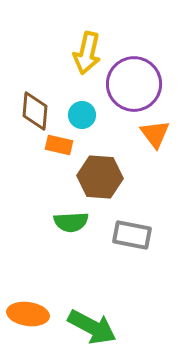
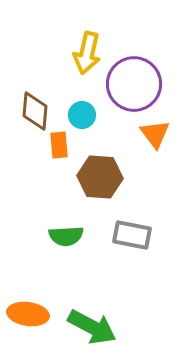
orange rectangle: rotated 72 degrees clockwise
green semicircle: moved 5 px left, 14 px down
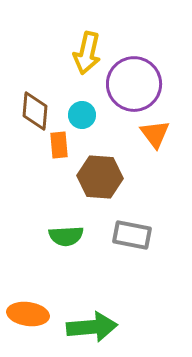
green arrow: rotated 33 degrees counterclockwise
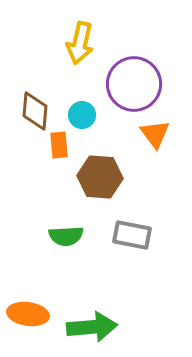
yellow arrow: moved 7 px left, 10 px up
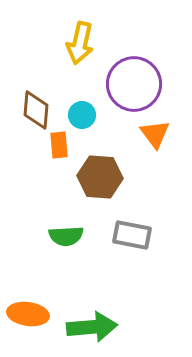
brown diamond: moved 1 px right, 1 px up
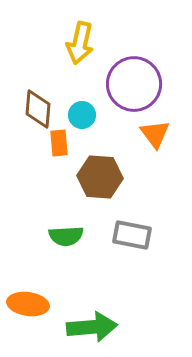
brown diamond: moved 2 px right, 1 px up
orange rectangle: moved 2 px up
orange ellipse: moved 10 px up
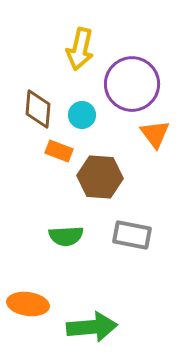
yellow arrow: moved 6 px down
purple circle: moved 2 px left
orange rectangle: moved 8 px down; rotated 64 degrees counterclockwise
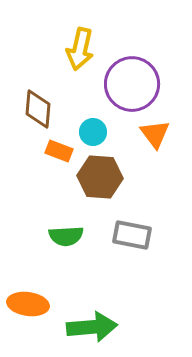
cyan circle: moved 11 px right, 17 px down
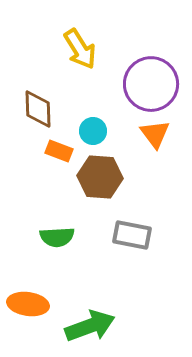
yellow arrow: rotated 45 degrees counterclockwise
purple circle: moved 19 px right
brown diamond: rotated 6 degrees counterclockwise
cyan circle: moved 1 px up
green semicircle: moved 9 px left, 1 px down
green arrow: moved 2 px left, 1 px up; rotated 15 degrees counterclockwise
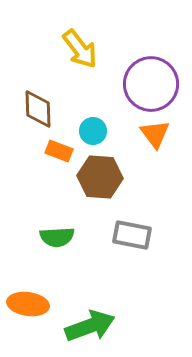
yellow arrow: rotated 6 degrees counterclockwise
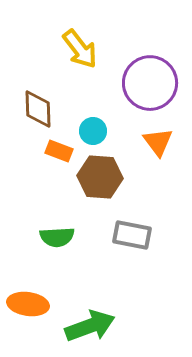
purple circle: moved 1 px left, 1 px up
orange triangle: moved 3 px right, 8 px down
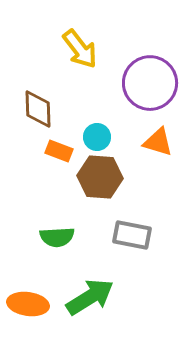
cyan circle: moved 4 px right, 6 px down
orange triangle: rotated 36 degrees counterclockwise
green arrow: moved 29 px up; rotated 12 degrees counterclockwise
